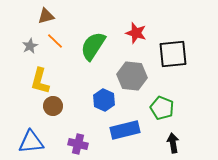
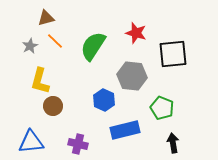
brown triangle: moved 2 px down
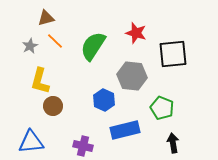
purple cross: moved 5 px right, 2 px down
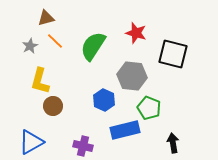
black square: rotated 20 degrees clockwise
green pentagon: moved 13 px left
blue triangle: rotated 24 degrees counterclockwise
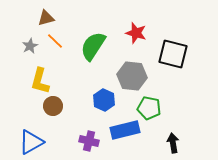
green pentagon: rotated 10 degrees counterclockwise
purple cross: moved 6 px right, 5 px up
